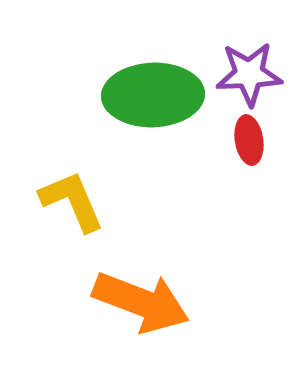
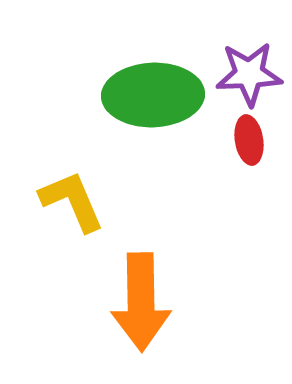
orange arrow: rotated 68 degrees clockwise
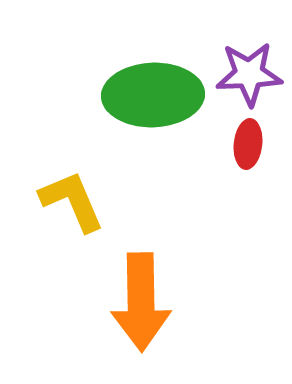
red ellipse: moved 1 px left, 4 px down; rotated 15 degrees clockwise
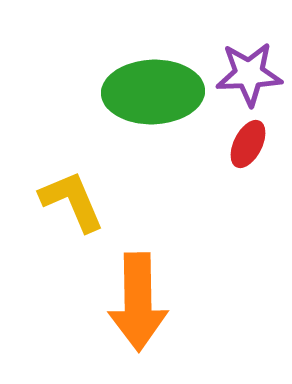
green ellipse: moved 3 px up
red ellipse: rotated 21 degrees clockwise
orange arrow: moved 3 px left
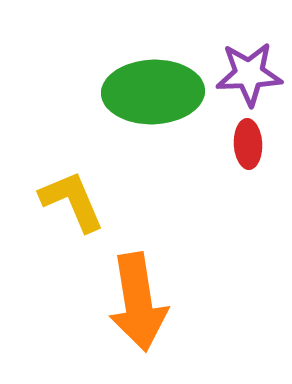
red ellipse: rotated 30 degrees counterclockwise
orange arrow: rotated 8 degrees counterclockwise
